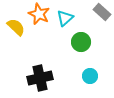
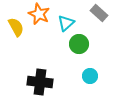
gray rectangle: moved 3 px left, 1 px down
cyan triangle: moved 1 px right, 5 px down
yellow semicircle: rotated 18 degrees clockwise
green circle: moved 2 px left, 2 px down
black cross: moved 4 px down; rotated 20 degrees clockwise
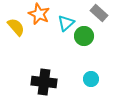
yellow semicircle: rotated 12 degrees counterclockwise
green circle: moved 5 px right, 8 px up
cyan circle: moved 1 px right, 3 px down
black cross: moved 4 px right
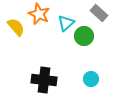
black cross: moved 2 px up
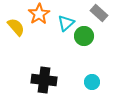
orange star: rotated 15 degrees clockwise
cyan circle: moved 1 px right, 3 px down
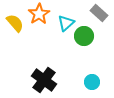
yellow semicircle: moved 1 px left, 4 px up
black cross: rotated 30 degrees clockwise
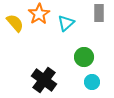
gray rectangle: rotated 48 degrees clockwise
green circle: moved 21 px down
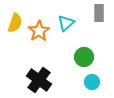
orange star: moved 17 px down
yellow semicircle: rotated 60 degrees clockwise
black cross: moved 5 px left
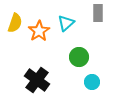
gray rectangle: moved 1 px left
green circle: moved 5 px left
black cross: moved 2 px left
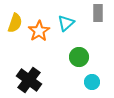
black cross: moved 8 px left
